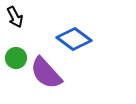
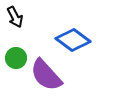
blue diamond: moved 1 px left, 1 px down
purple semicircle: moved 2 px down
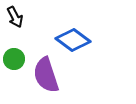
green circle: moved 2 px left, 1 px down
purple semicircle: rotated 24 degrees clockwise
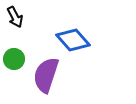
blue diamond: rotated 12 degrees clockwise
purple semicircle: rotated 36 degrees clockwise
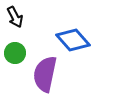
green circle: moved 1 px right, 6 px up
purple semicircle: moved 1 px left, 1 px up; rotated 6 degrees counterclockwise
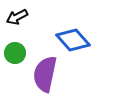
black arrow: moved 2 px right; rotated 90 degrees clockwise
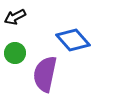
black arrow: moved 2 px left
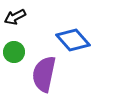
green circle: moved 1 px left, 1 px up
purple semicircle: moved 1 px left
